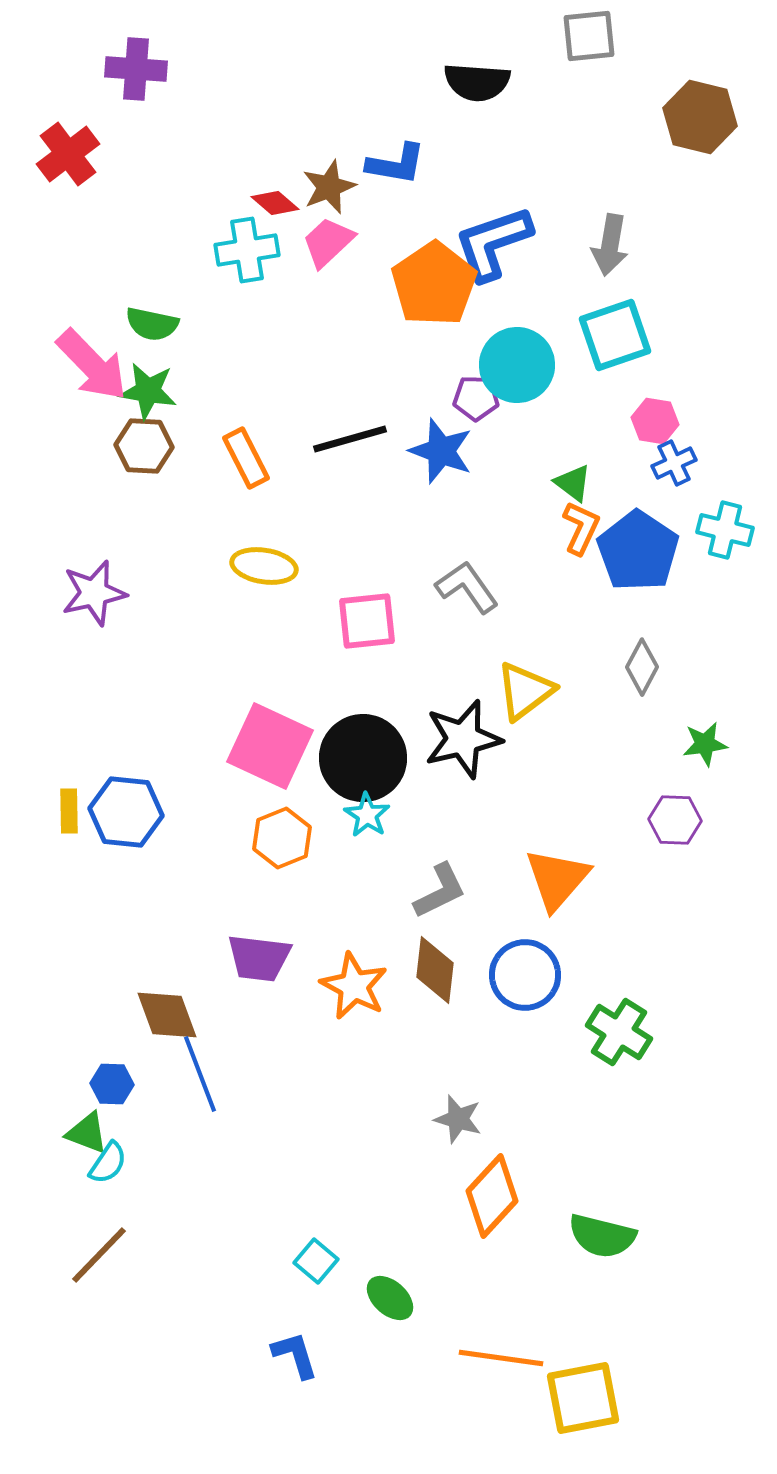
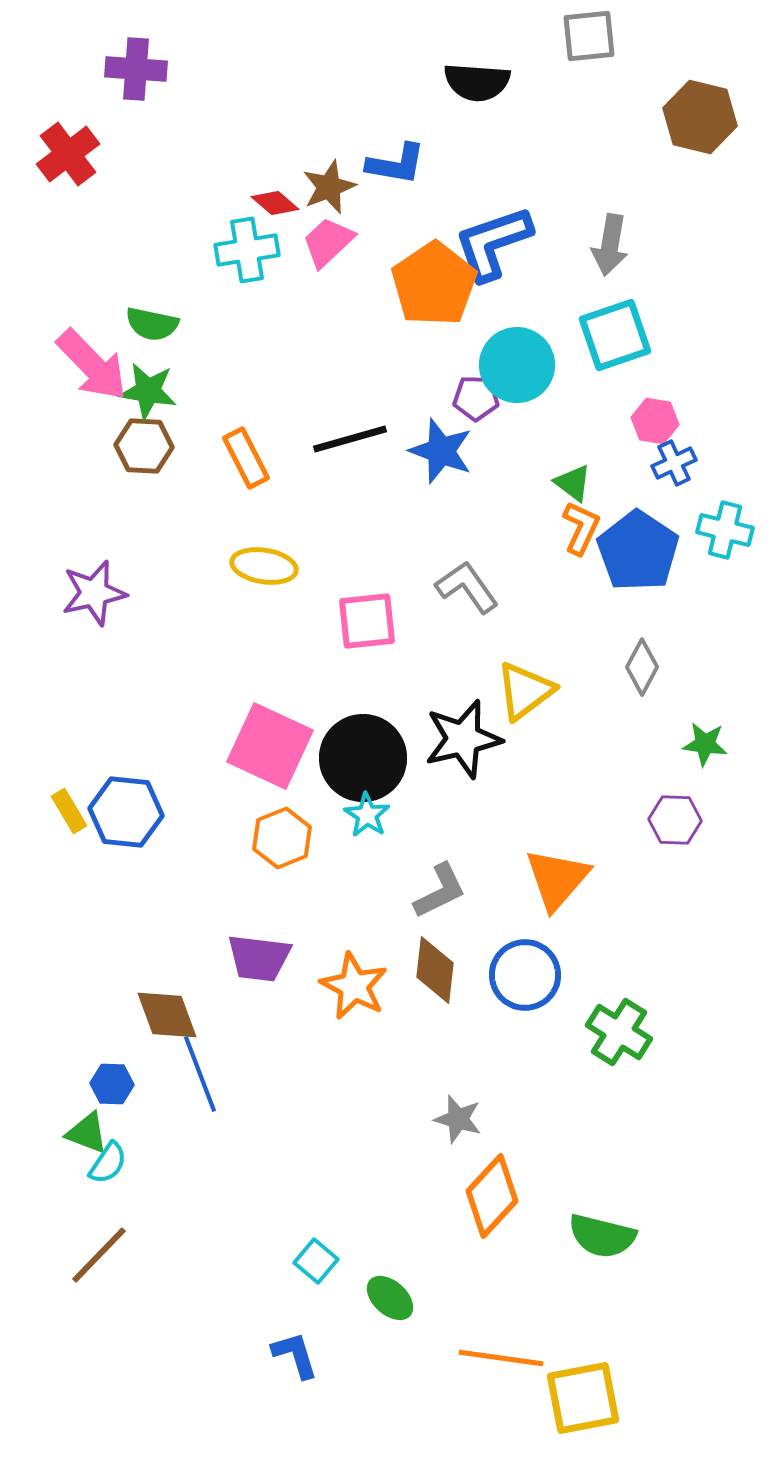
green star at (705, 744): rotated 15 degrees clockwise
yellow rectangle at (69, 811): rotated 30 degrees counterclockwise
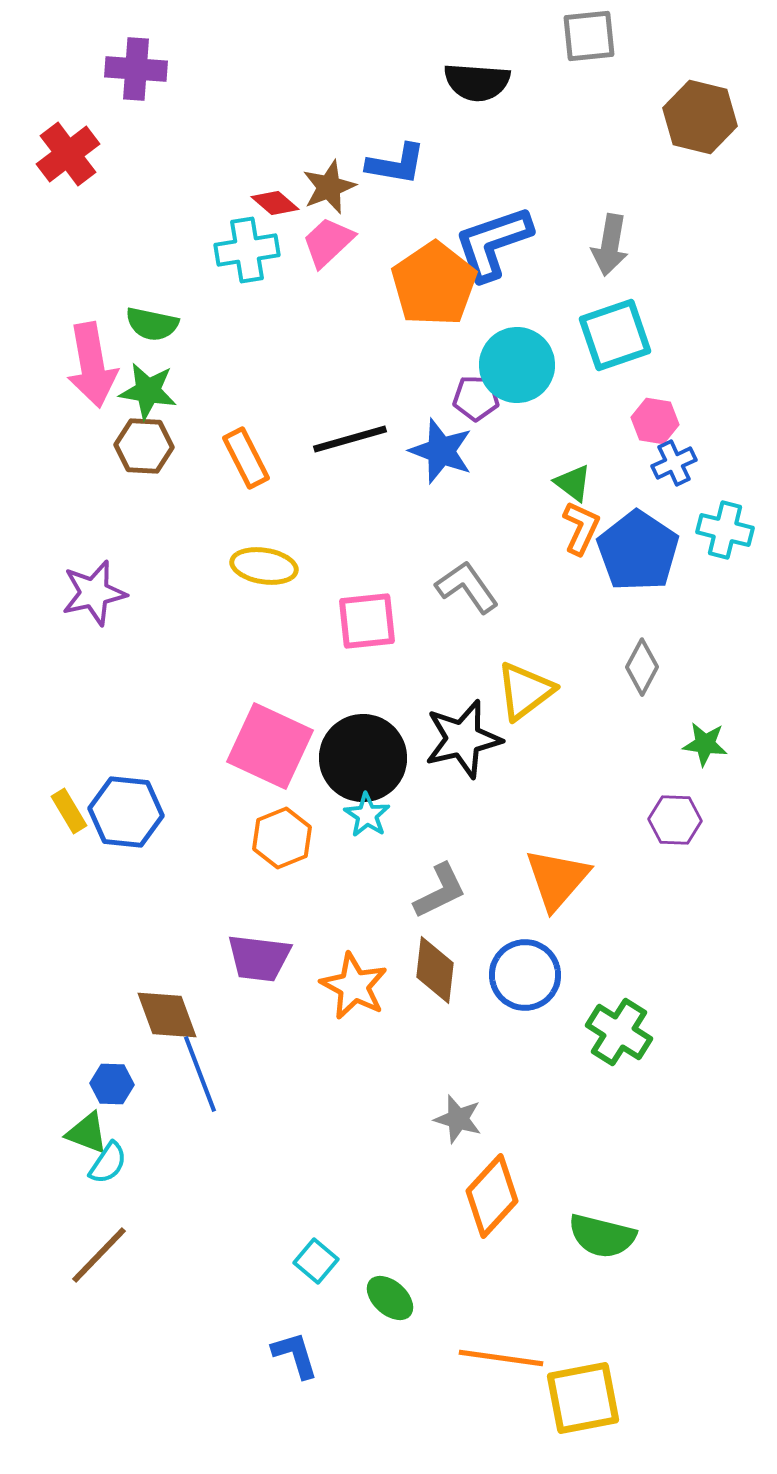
pink arrow at (92, 365): rotated 34 degrees clockwise
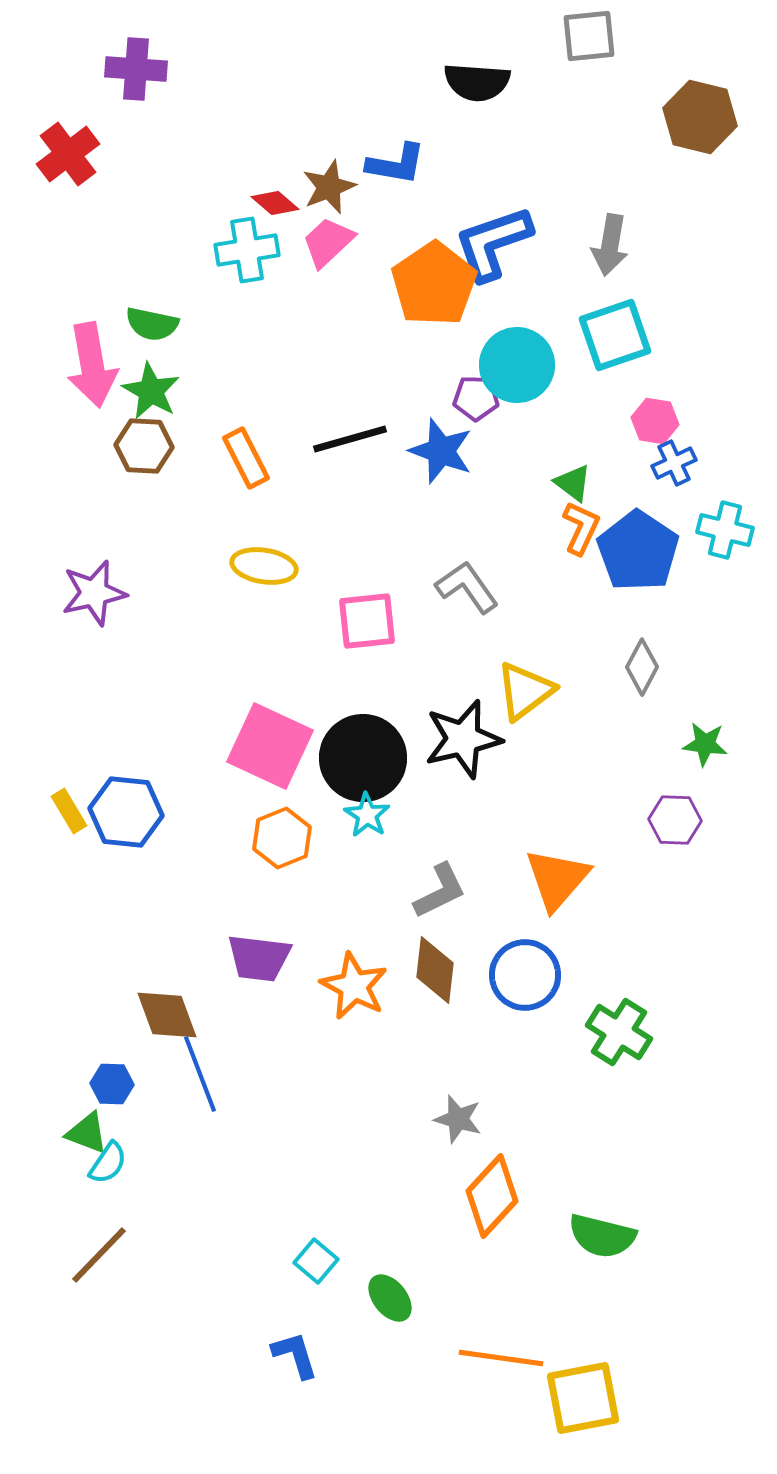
green star at (148, 391): moved 3 px right; rotated 20 degrees clockwise
green ellipse at (390, 1298): rotated 9 degrees clockwise
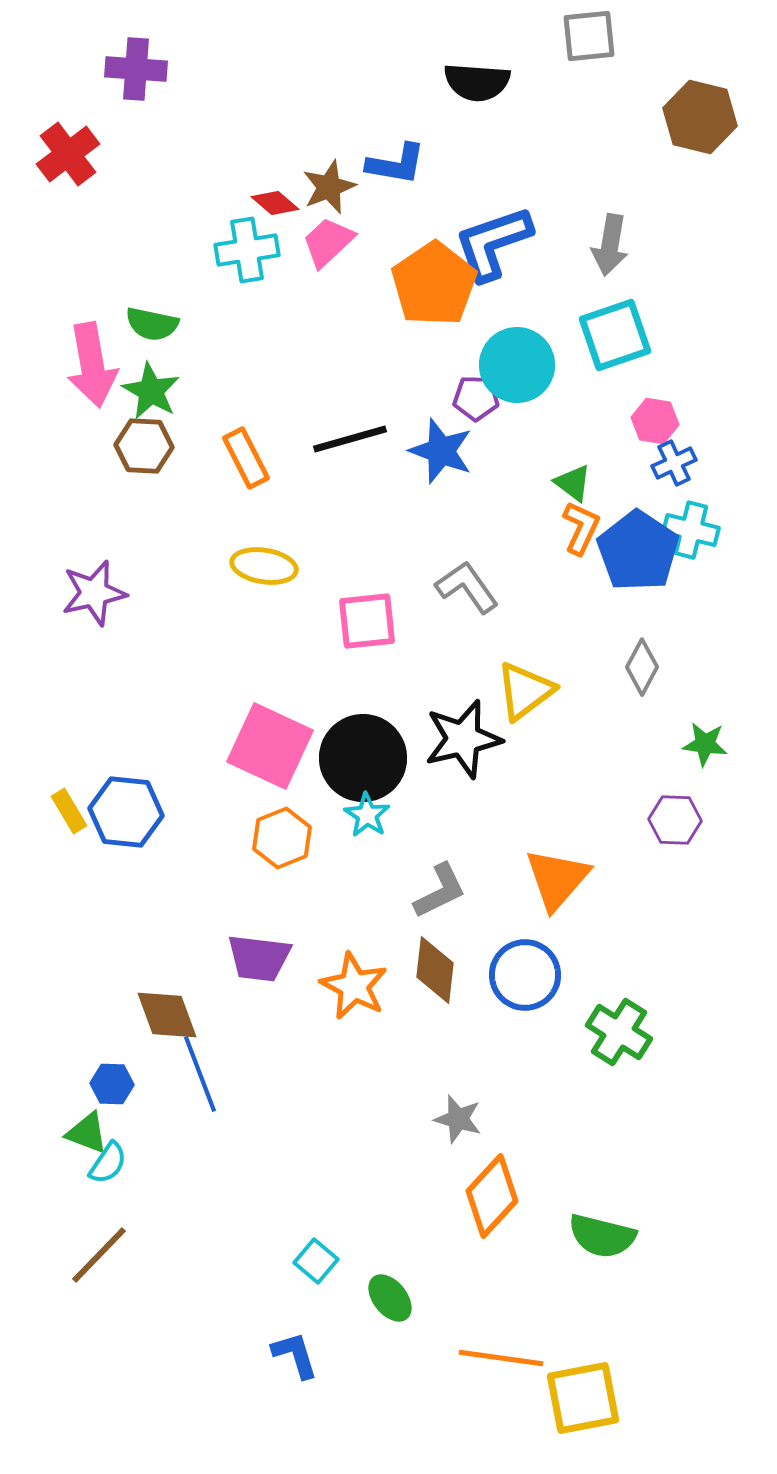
cyan cross at (725, 530): moved 34 px left
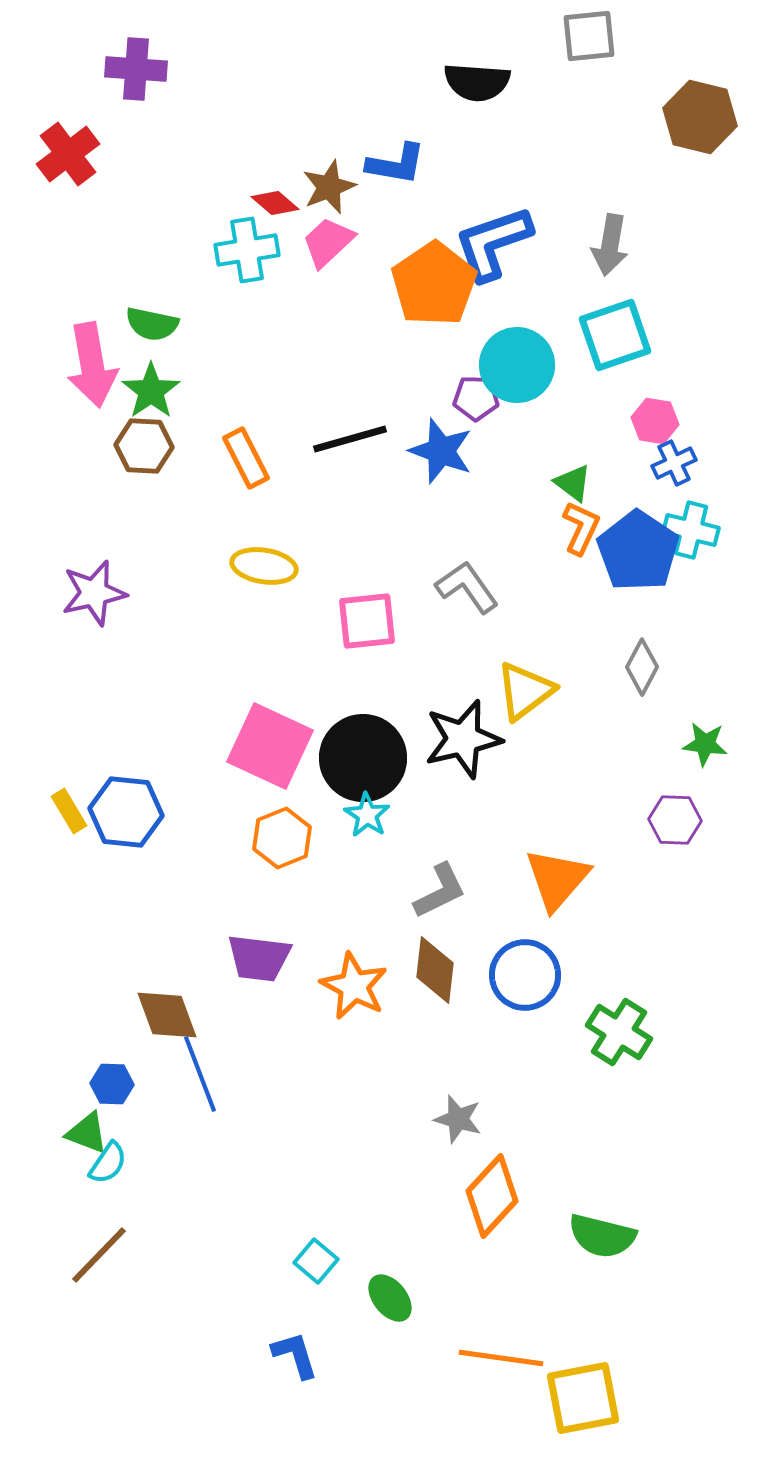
green star at (151, 391): rotated 8 degrees clockwise
